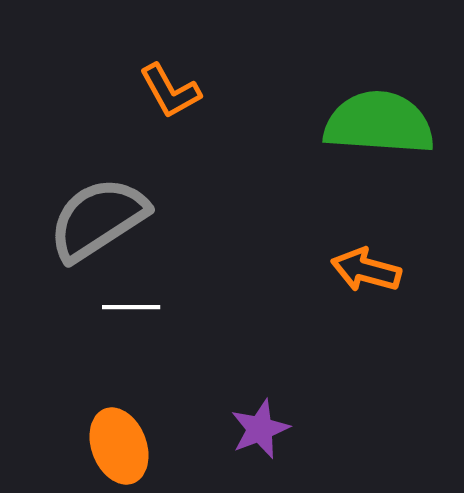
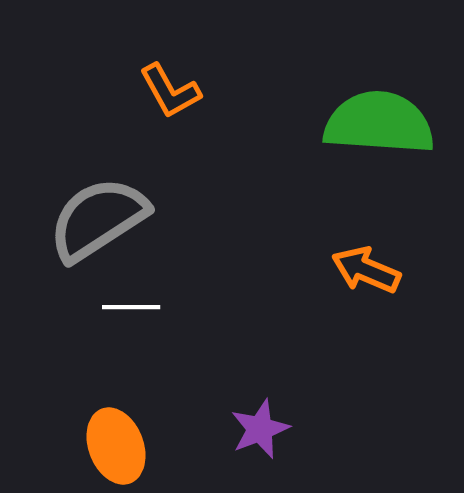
orange arrow: rotated 8 degrees clockwise
orange ellipse: moved 3 px left
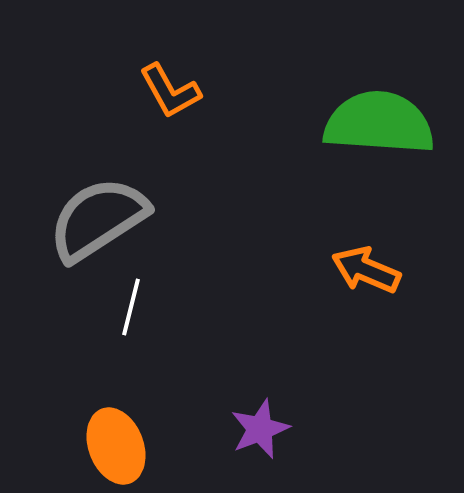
white line: rotated 76 degrees counterclockwise
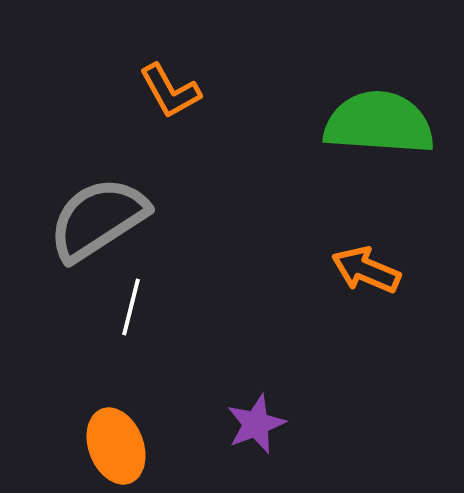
purple star: moved 4 px left, 5 px up
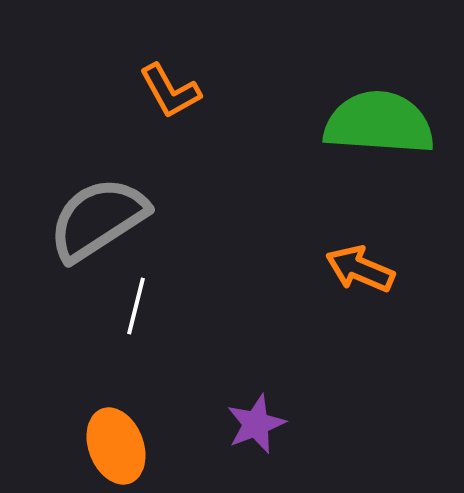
orange arrow: moved 6 px left, 1 px up
white line: moved 5 px right, 1 px up
